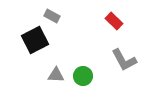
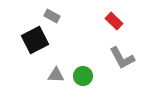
gray L-shape: moved 2 px left, 2 px up
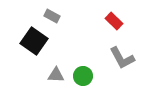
black square: moved 1 px left, 1 px down; rotated 28 degrees counterclockwise
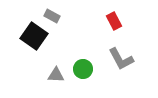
red rectangle: rotated 18 degrees clockwise
black square: moved 5 px up
gray L-shape: moved 1 px left, 1 px down
green circle: moved 7 px up
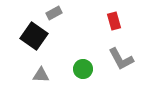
gray rectangle: moved 2 px right, 3 px up; rotated 56 degrees counterclockwise
red rectangle: rotated 12 degrees clockwise
gray triangle: moved 15 px left
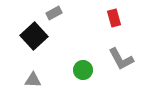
red rectangle: moved 3 px up
black square: rotated 12 degrees clockwise
green circle: moved 1 px down
gray triangle: moved 8 px left, 5 px down
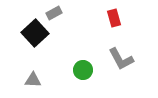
black square: moved 1 px right, 3 px up
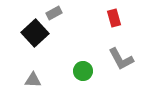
green circle: moved 1 px down
